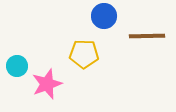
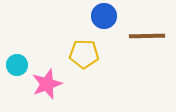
cyan circle: moved 1 px up
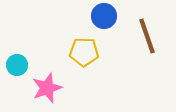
brown line: rotated 72 degrees clockwise
yellow pentagon: moved 2 px up
pink star: moved 4 px down
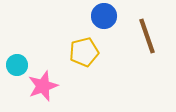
yellow pentagon: rotated 16 degrees counterclockwise
pink star: moved 4 px left, 2 px up
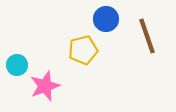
blue circle: moved 2 px right, 3 px down
yellow pentagon: moved 1 px left, 2 px up
pink star: moved 2 px right
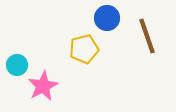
blue circle: moved 1 px right, 1 px up
yellow pentagon: moved 1 px right, 1 px up
pink star: moved 2 px left; rotated 8 degrees counterclockwise
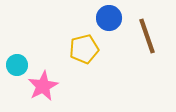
blue circle: moved 2 px right
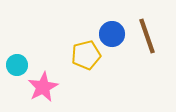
blue circle: moved 3 px right, 16 px down
yellow pentagon: moved 2 px right, 6 px down
pink star: moved 1 px down
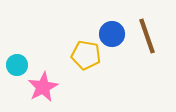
yellow pentagon: rotated 24 degrees clockwise
